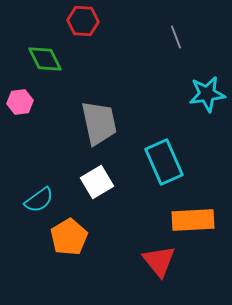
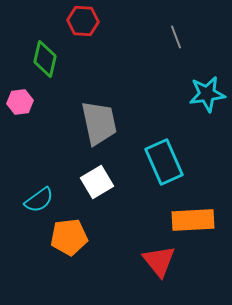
green diamond: rotated 39 degrees clockwise
orange pentagon: rotated 24 degrees clockwise
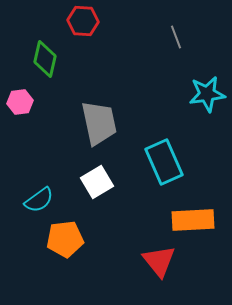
orange pentagon: moved 4 px left, 2 px down
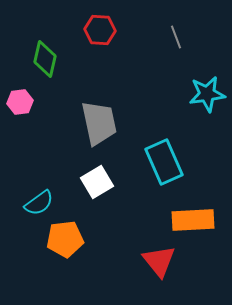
red hexagon: moved 17 px right, 9 px down
cyan semicircle: moved 3 px down
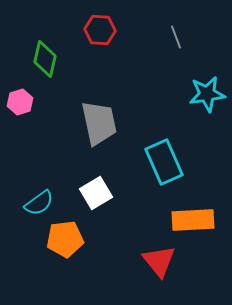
pink hexagon: rotated 10 degrees counterclockwise
white square: moved 1 px left, 11 px down
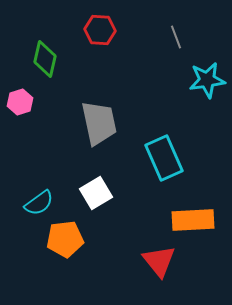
cyan star: moved 14 px up
cyan rectangle: moved 4 px up
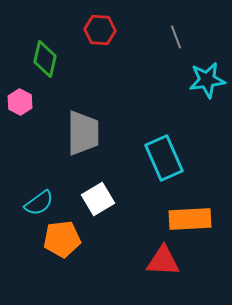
pink hexagon: rotated 15 degrees counterclockwise
gray trapezoid: moved 16 px left, 10 px down; rotated 12 degrees clockwise
white square: moved 2 px right, 6 px down
orange rectangle: moved 3 px left, 1 px up
orange pentagon: moved 3 px left
red triangle: moved 4 px right; rotated 48 degrees counterclockwise
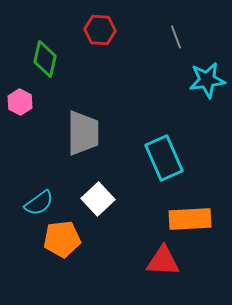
white square: rotated 12 degrees counterclockwise
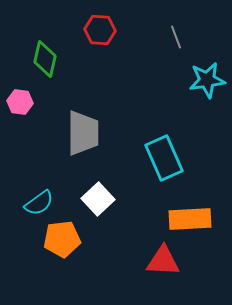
pink hexagon: rotated 20 degrees counterclockwise
